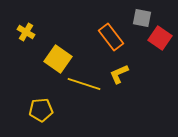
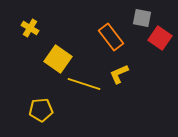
yellow cross: moved 4 px right, 4 px up
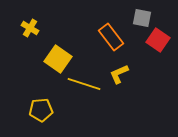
red square: moved 2 px left, 2 px down
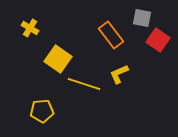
orange rectangle: moved 2 px up
yellow pentagon: moved 1 px right, 1 px down
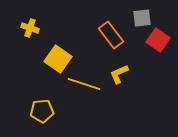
gray square: rotated 18 degrees counterclockwise
yellow cross: rotated 12 degrees counterclockwise
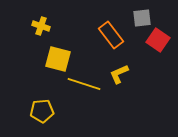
yellow cross: moved 11 px right, 2 px up
yellow square: rotated 20 degrees counterclockwise
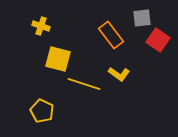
yellow L-shape: rotated 120 degrees counterclockwise
yellow pentagon: rotated 30 degrees clockwise
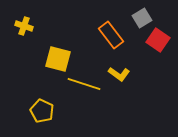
gray square: rotated 24 degrees counterclockwise
yellow cross: moved 17 px left
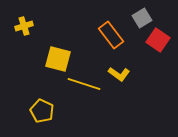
yellow cross: rotated 36 degrees counterclockwise
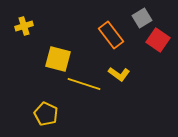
yellow pentagon: moved 4 px right, 3 px down
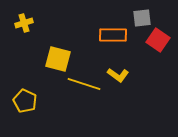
gray square: rotated 24 degrees clockwise
yellow cross: moved 3 px up
orange rectangle: moved 2 px right; rotated 52 degrees counterclockwise
yellow L-shape: moved 1 px left, 1 px down
yellow pentagon: moved 21 px left, 13 px up
